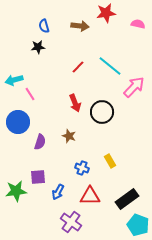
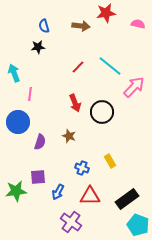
brown arrow: moved 1 px right
cyan arrow: moved 7 px up; rotated 84 degrees clockwise
pink line: rotated 40 degrees clockwise
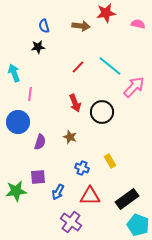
brown star: moved 1 px right, 1 px down
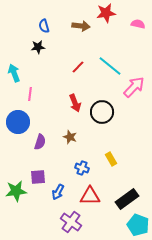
yellow rectangle: moved 1 px right, 2 px up
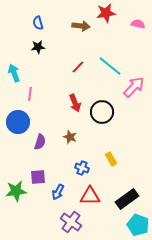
blue semicircle: moved 6 px left, 3 px up
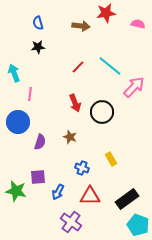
green star: rotated 20 degrees clockwise
